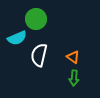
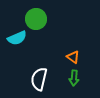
white semicircle: moved 24 px down
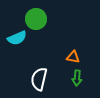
orange triangle: rotated 24 degrees counterclockwise
green arrow: moved 3 px right
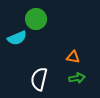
green arrow: rotated 105 degrees counterclockwise
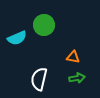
green circle: moved 8 px right, 6 px down
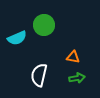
white semicircle: moved 4 px up
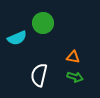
green circle: moved 1 px left, 2 px up
green arrow: moved 2 px left, 1 px up; rotated 28 degrees clockwise
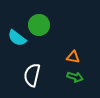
green circle: moved 4 px left, 2 px down
cyan semicircle: rotated 60 degrees clockwise
white semicircle: moved 7 px left
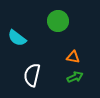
green circle: moved 19 px right, 4 px up
green arrow: rotated 42 degrees counterclockwise
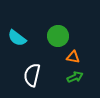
green circle: moved 15 px down
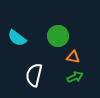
white semicircle: moved 2 px right
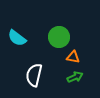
green circle: moved 1 px right, 1 px down
